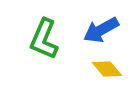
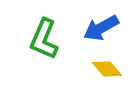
blue arrow: moved 2 px up
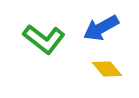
green L-shape: rotated 75 degrees counterclockwise
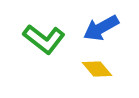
yellow diamond: moved 10 px left
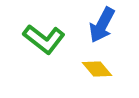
blue arrow: moved 1 px right, 3 px up; rotated 33 degrees counterclockwise
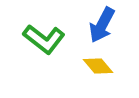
yellow diamond: moved 1 px right, 3 px up
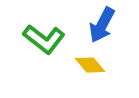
yellow diamond: moved 8 px left, 1 px up
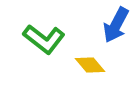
blue arrow: moved 14 px right
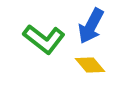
blue arrow: moved 25 px left, 1 px down
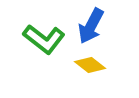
yellow diamond: rotated 12 degrees counterclockwise
